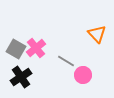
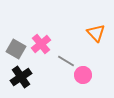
orange triangle: moved 1 px left, 1 px up
pink cross: moved 5 px right, 4 px up
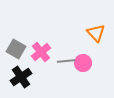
pink cross: moved 8 px down
gray line: rotated 36 degrees counterclockwise
pink circle: moved 12 px up
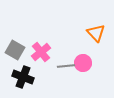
gray square: moved 1 px left, 1 px down
gray line: moved 5 px down
black cross: moved 2 px right; rotated 35 degrees counterclockwise
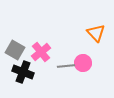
black cross: moved 5 px up
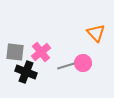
gray square: moved 2 px down; rotated 24 degrees counterclockwise
gray line: rotated 12 degrees counterclockwise
black cross: moved 3 px right
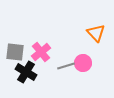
black cross: rotated 10 degrees clockwise
